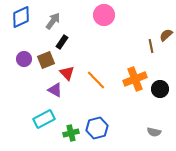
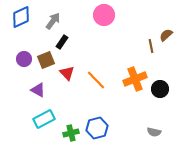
purple triangle: moved 17 px left
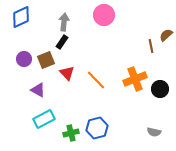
gray arrow: moved 11 px right, 1 px down; rotated 30 degrees counterclockwise
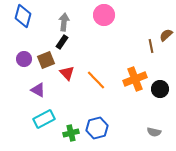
blue diamond: moved 2 px right, 1 px up; rotated 50 degrees counterclockwise
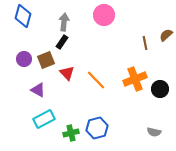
brown line: moved 6 px left, 3 px up
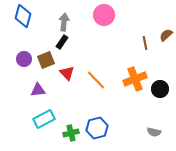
purple triangle: rotated 35 degrees counterclockwise
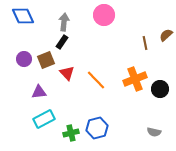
blue diamond: rotated 40 degrees counterclockwise
purple triangle: moved 1 px right, 2 px down
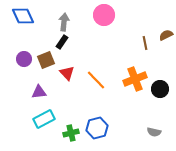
brown semicircle: rotated 16 degrees clockwise
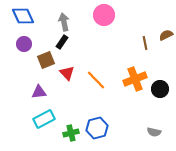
gray arrow: rotated 18 degrees counterclockwise
purple circle: moved 15 px up
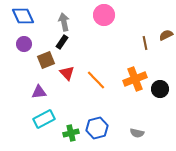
gray semicircle: moved 17 px left, 1 px down
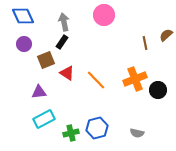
brown semicircle: rotated 16 degrees counterclockwise
red triangle: rotated 14 degrees counterclockwise
black circle: moved 2 px left, 1 px down
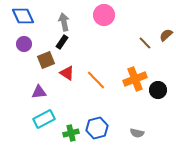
brown line: rotated 32 degrees counterclockwise
